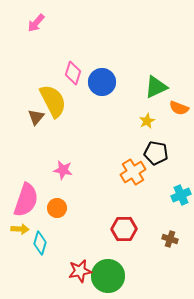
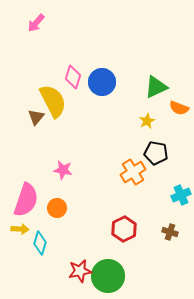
pink diamond: moved 4 px down
red hexagon: rotated 25 degrees counterclockwise
brown cross: moved 7 px up
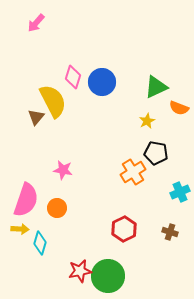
cyan cross: moved 1 px left, 3 px up
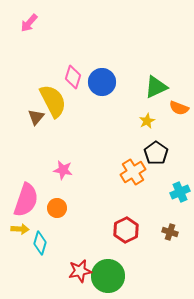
pink arrow: moved 7 px left
black pentagon: rotated 25 degrees clockwise
red hexagon: moved 2 px right, 1 px down
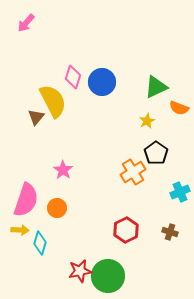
pink arrow: moved 3 px left
pink star: rotated 24 degrees clockwise
yellow arrow: moved 1 px down
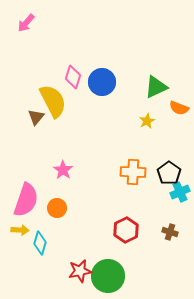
black pentagon: moved 13 px right, 20 px down
orange cross: rotated 35 degrees clockwise
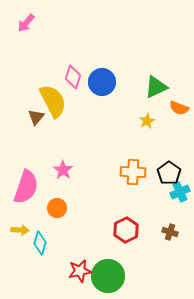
pink semicircle: moved 13 px up
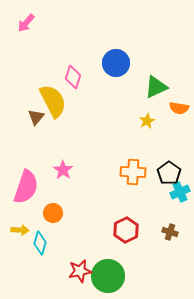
blue circle: moved 14 px right, 19 px up
orange semicircle: rotated 12 degrees counterclockwise
orange circle: moved 4 px left, 5 px down
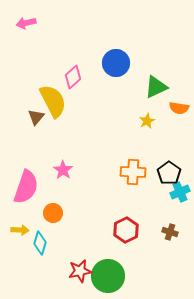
pink arrow: rotated 36 degrees clockwise
pink diamond: rotated 30 degrees clockwise
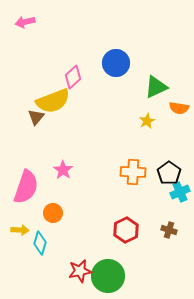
pink arrow: moved 1 px left, 1 px up
yellow semicircle: rotated 96 degrees clockwise
brown cross: moved 1 px left, 2 px up
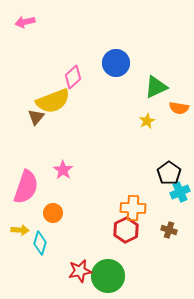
orange cross: moved 36 px down
